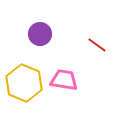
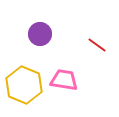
yellow hexagon: moved 2 px down
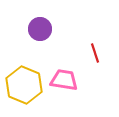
purple circle: moved 5 px up
red line: moved 2 px left, 8 px down; rotated 36 degrees clockwise
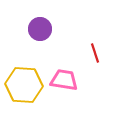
yellow hexagon: rotated 18 degrees counterclockwise
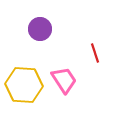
pink trapezoid: rotated 48 degrees clockwise
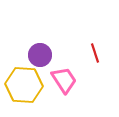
purple circle: moved 26 px down
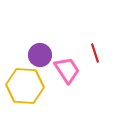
pink trapezoid: moved 3 px right, 10 px up
yellow hexagon: moved 1 px right, 1 px down
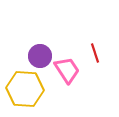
purple circle: moved 1 px down
yellow hexagon: moved 3 px down
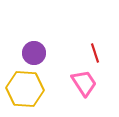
purple circle: moved 6 px left, 3 px up
pink trapezoid: moved 17 px right, 13 px down
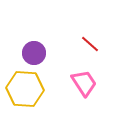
red line: moved 5 px left, 9 px up; rotated 30 degrees counterclockwise
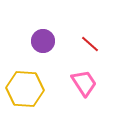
purple circle: moved 9 px right, 12 px up
